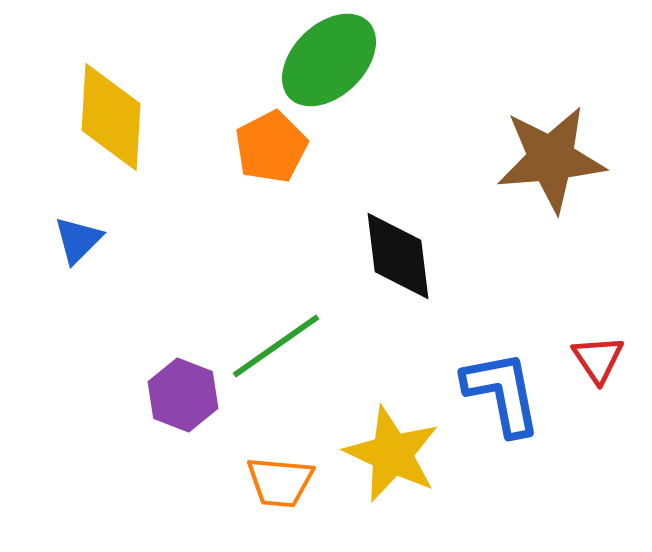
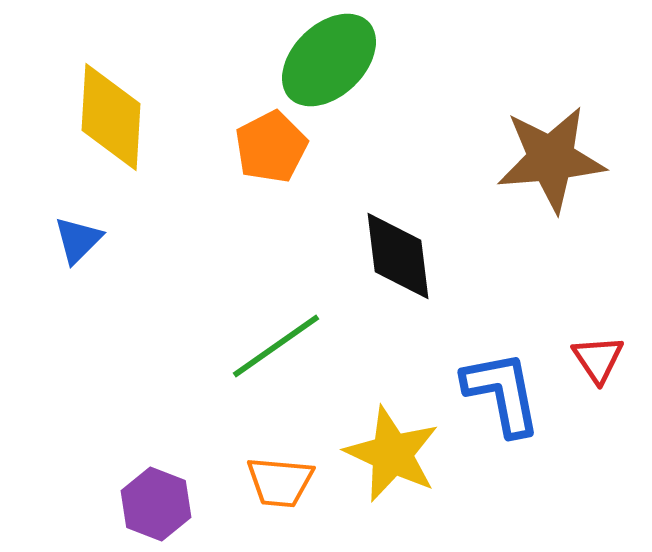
purple hexagon: moved 27 px left, 109 px down
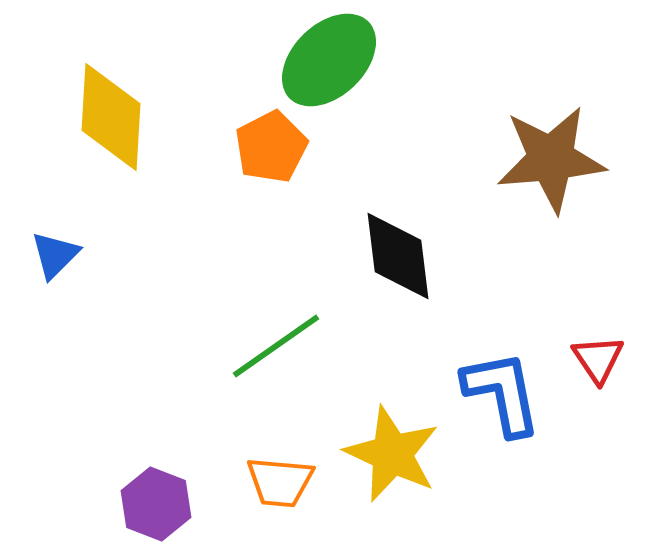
blue triangle: moved 23 px left, 15 px down
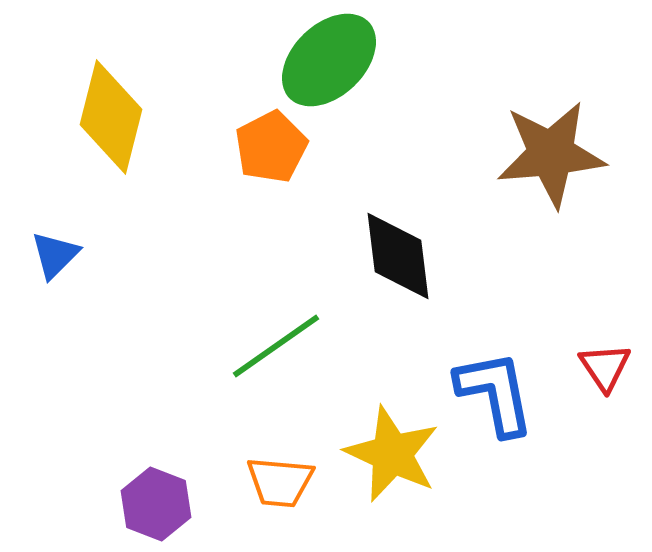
yellow diamond: rotated 11 degrees clockwise
brown star: moved 5 px up
red triangle: moved 7 px right, 8 px down
blue L-shape: moved 7 px left
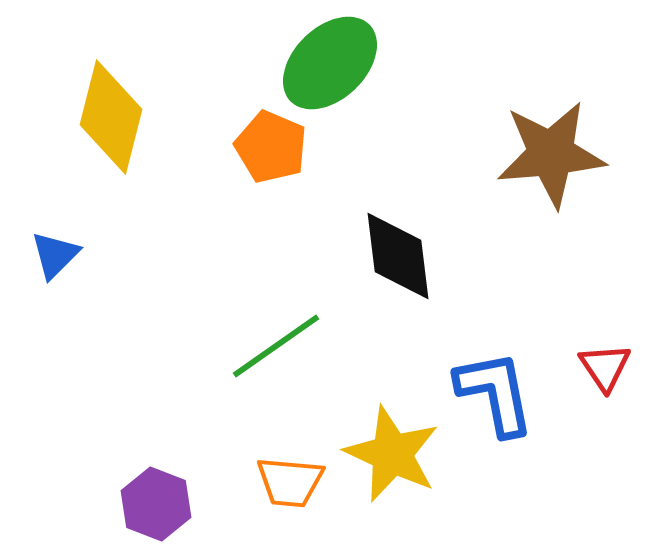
green ellipse: moved 1 px right, 3 px down
orange pentagon: rotated 22 degrees counterclockwise
orange trapezoid: moved 10 px right
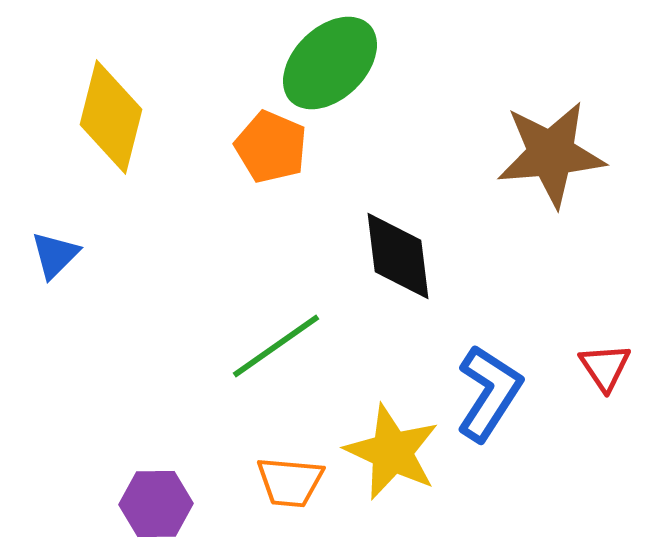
blue L-shape: moved 6 px left; rotated 44 degrees clockwise
yellow star: moved 2 px up
purple hexagon: rotated 22 degrees counterclockwise
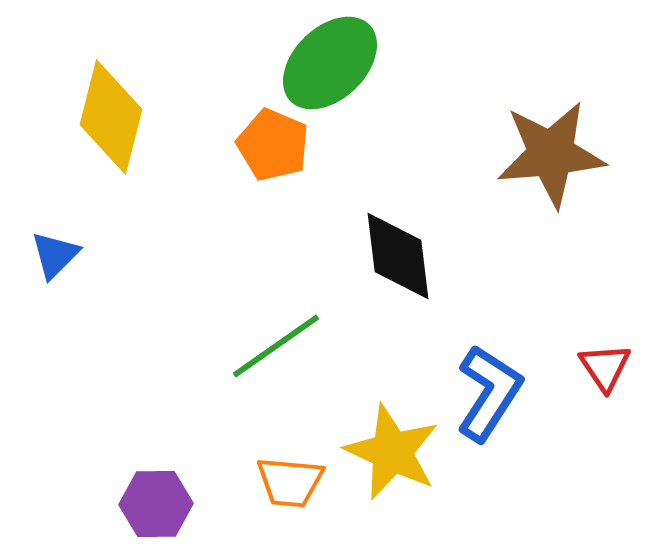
orange pentagon: moved 2 px right, 2 px up
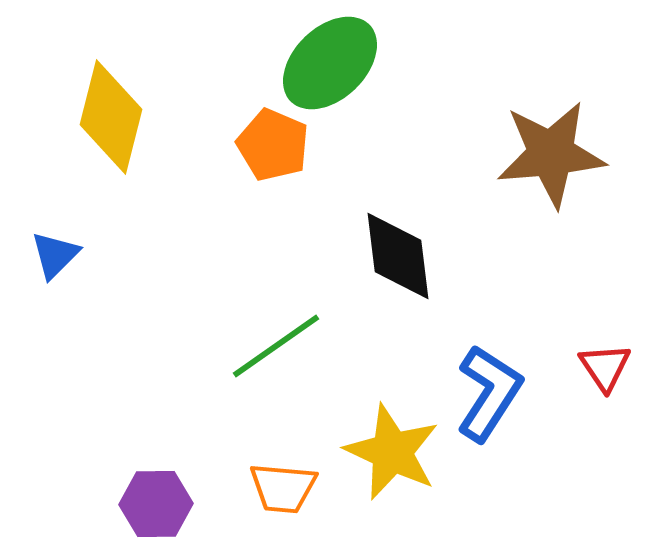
orange trapezoid: moved 7 px left, 6 px down
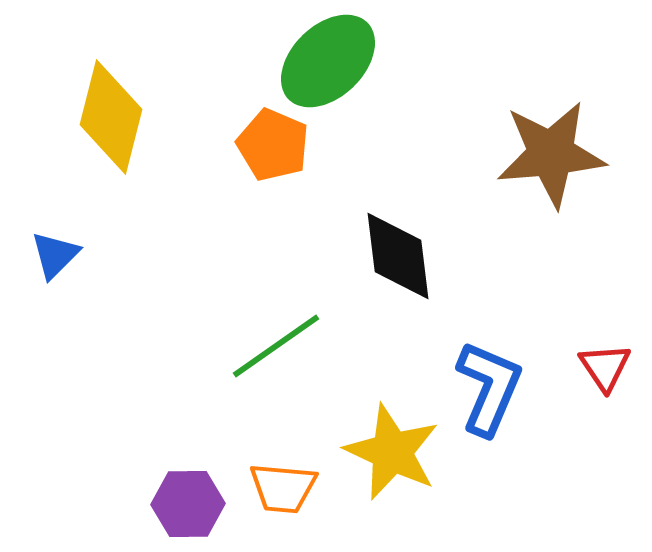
green ellipse: moved 2 px left, 2 px up
blue L-shape: moved 5 px up; rotated 10 degrees counterclockwise
purple hexagon: moved 32 px right
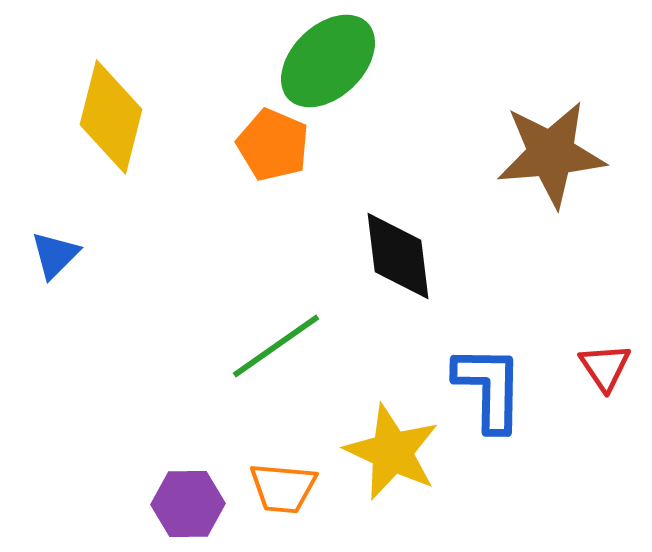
blue L-shape: rotated 22 degrees counterclockwise
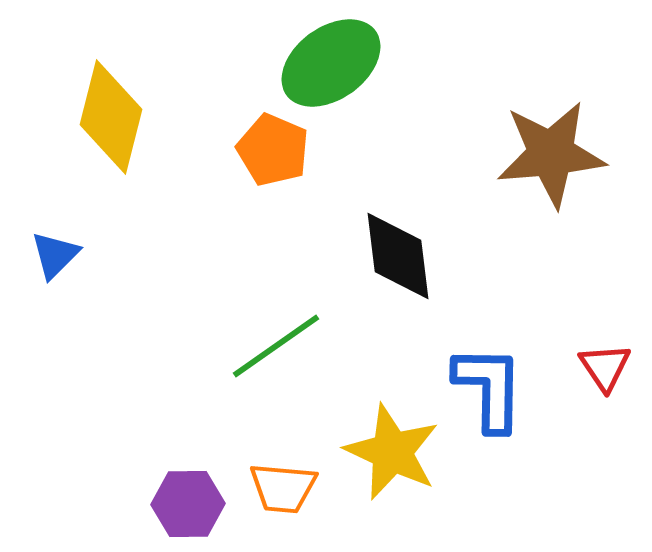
green ellipse: moved 3 px right, 2 px down; rotated 8 degrees clockwise
orange pentagon: moved 5 px down
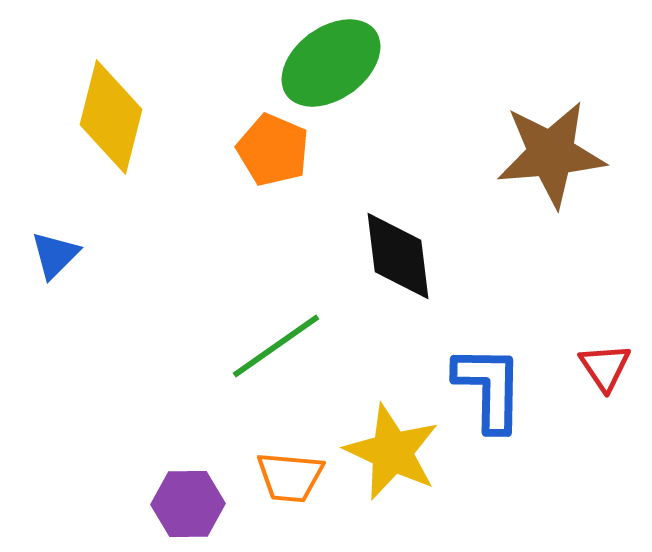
orange trapezoid: moved 7 px right, 11 px up
